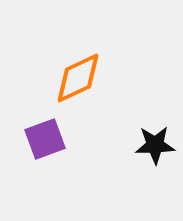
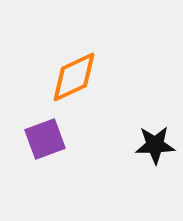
orange diamond: moved 4 px left, 1 px up
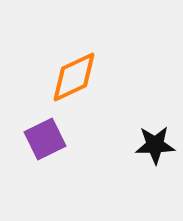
purple square: rotated 6 degrees counterclockwise
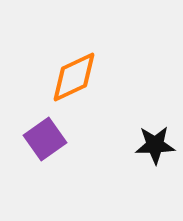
purple square: rotated 9 degrees counterclockwise
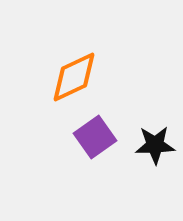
purple square: moved 50 px right, 2 px up
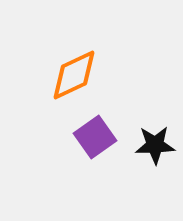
orange diamond: moved 2 px up
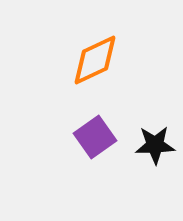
orange diamond: moved 21 px right, 15 px up
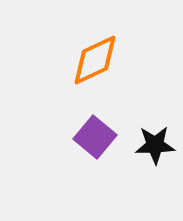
purple square: rotated 15 degrees counterclockwise
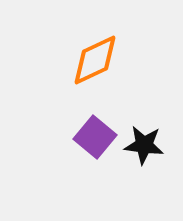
black star: moved 11 px left; rotated 9 degrees clockwise
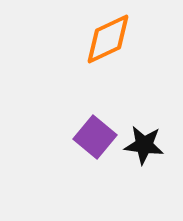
orange diamond: moved 13 px right, 21 px up
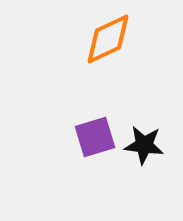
purple square: rotated 33 degrees clockwise
